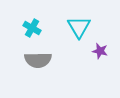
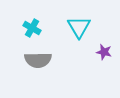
purple star: moved 4 px right, 1 px down
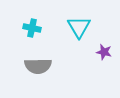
cyan cross: rotated 18 degrees counterclockwise
gray semicircle: moved 6 px down
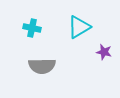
cyan triangle: rotated 30 degrees clockwise
gray semicircle: moved 4 px right
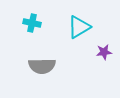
cyan cross: moved 5 px up
purple star: rotated 21 degrees counterclockwise
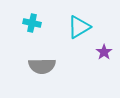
purple star: rotated 28 degrees counterclockwise
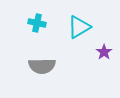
cyan cross: moved 5 px right
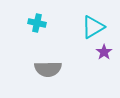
cyan triangle: moved 14 px right
gray semicircle: moved 6 px right, 3 px down
